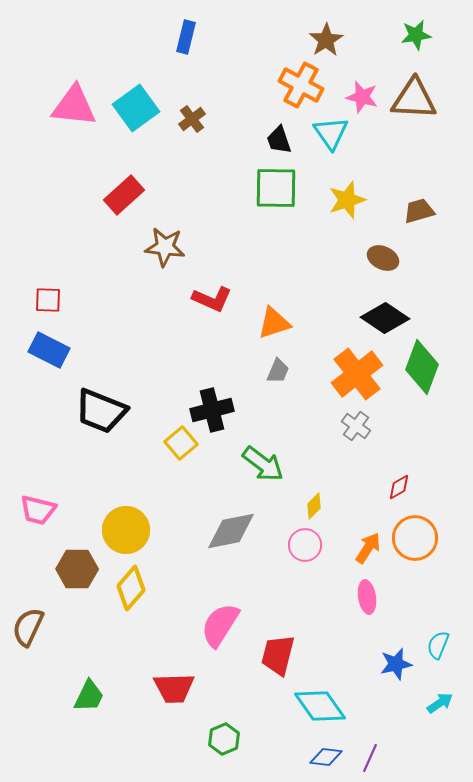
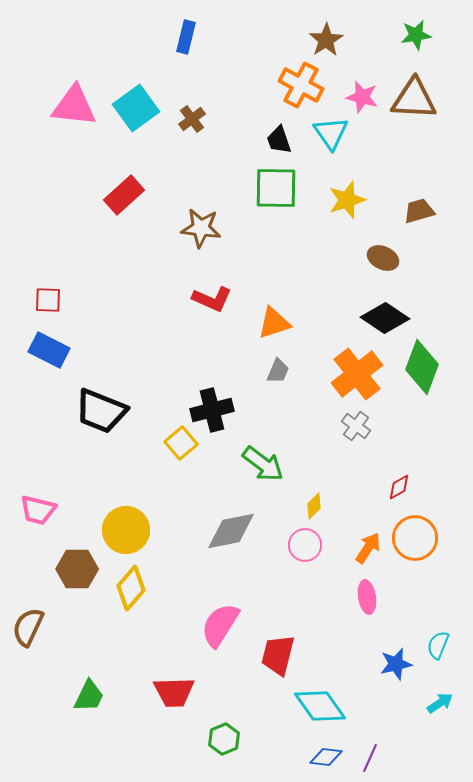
brown star at (165, 247): moved 36 px right, 19 px up
red trapezoid at (174, 688): moved 4 px down
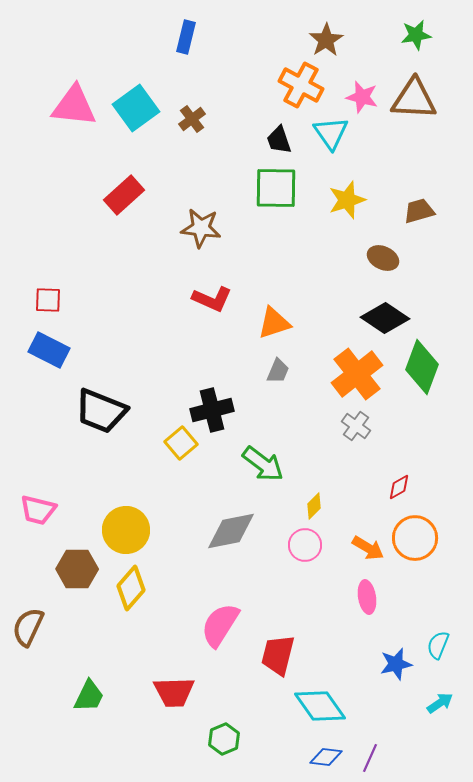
orange arrow at (368, 548): rotated 88 degrees clockwise
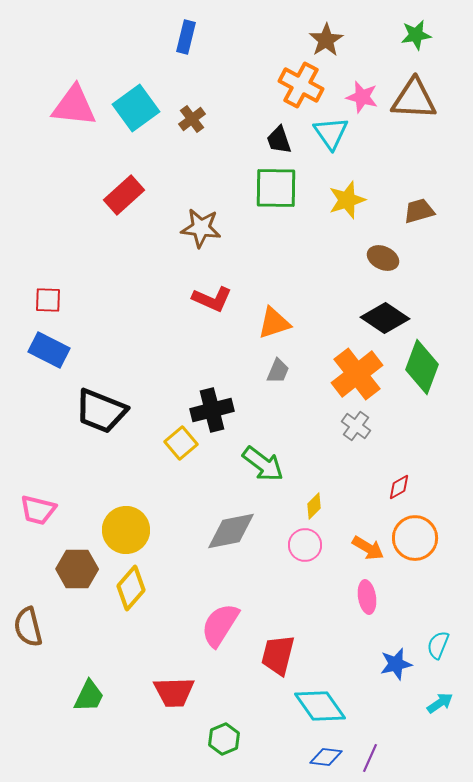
brown semicircle at (28, 627): rotated 39 degrees counterclockwise
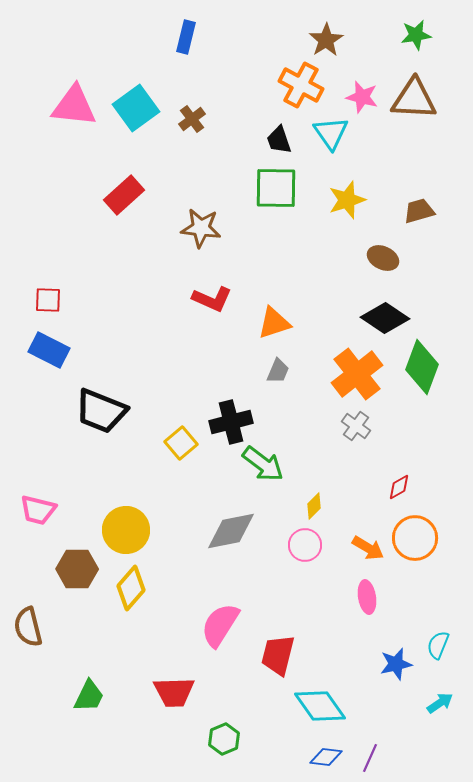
black cross at (212, 410): moved 19 px right, 12 px down
